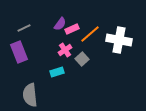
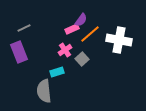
purple semicircle: moved 21 px right, 4 px up
gray semicircle: moved 14 px right, 4 px up
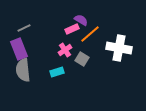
purple semicircle: rotated 96 degrees counterclockwise
white cross: moved 8 px down
purple rectangle: moved 3 px up
gray square: rotated 16 degrees counterclockwise
gray semicircle: moved 21 px left, 21 px up
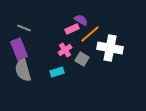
gray line: rotated 48 degrees clockwise
white cross: moved 9 px left
gray semicircle: rotated 10 degrees counterclockwise
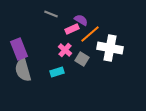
gray line: moved 27 px right, 14 px up
pink cross: rotated 16 degrees counterclockwise
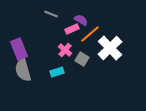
white cross: rotated 35 degrees clockwise
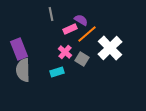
gray line: rotated 56 degrees clockwise
pink rectangle: moved 2 px left
orange line: moved 3 px left
pink cross: moved 2 px down
gray semicircle: rotated 15 degrees clockwise
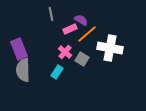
white cross: rotated 35 degrees counterclockwise
cyan rectangle: rotated 40 degrees counterclockwise
